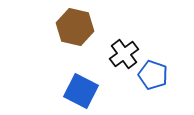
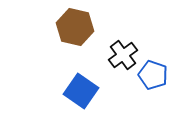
black cross: moved 1 px left, 1 px down
blue square: rotated 8 degrees clockwise
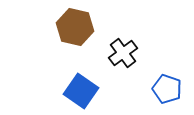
black cross: moved 2 px up
blue pentagon: moved 14 px right, 14 px down
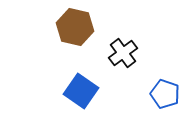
blue pentagon: moved 2 px left, 5 px down
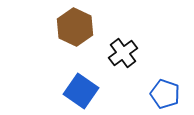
brown hexagon: rotated 12 degrees clockwise
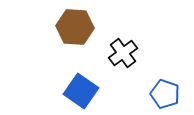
brown hexagon: rotated 21 degrees counterclockwise
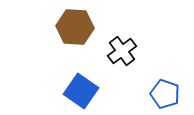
black cross: moved 1 px left, 2 px up
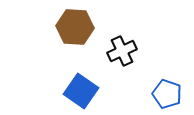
black cross: rotated 12 degrees clockwise
blue pentagon: moved 2 px right
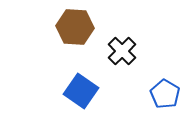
black cross: rotated 20 degrees counterclockwise
blue pentagon: moved 2 px left; rotated 12 degrees clockwise
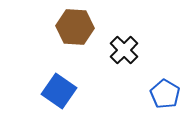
black cross: moved 2 px right, 1 px up
blue square: moved 22 px left
